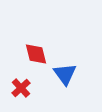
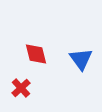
blue triangle: moved 16 px right, 15 px up
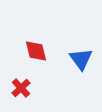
red diamond: moved 3 px up
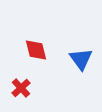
red diamond: moved 1 px up
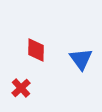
red diamond: rotated 15 degrees clockwise
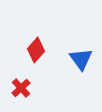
red diamond: rotated 40 degrees clockwise
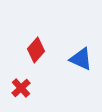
blue triangle: rotated 30 degrees counterclockwise
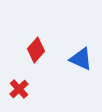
red cross: moved 2 px left, 1 px down
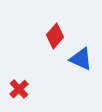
red diamond: moved 19 px right, 14 px up
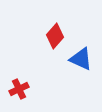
red cross: rotated 18 degrees clockwise
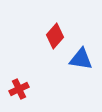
blue triangle: rotated 15 degrees counterclockwise
